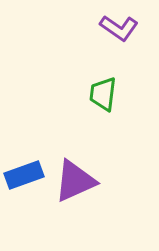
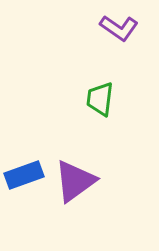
green trapezoid: moved 3 px left, 5 px down
purple triangle: rotated 12 degrees counterclockwise
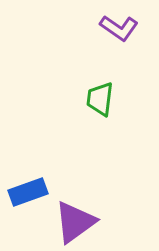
blue rectangle: moved 4 px right, 17 px down
purple triangle: moved 41 px down
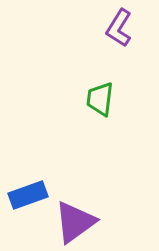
purple L-shape: rotated 87 degrees clockwise
blue rectangle: moved 3 px down
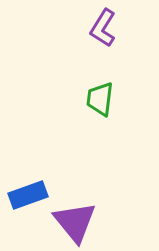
purple L-shape: moved 16 px left
purple triangle: rotated 33 degrees counterclockwise
